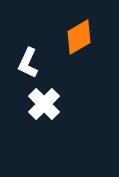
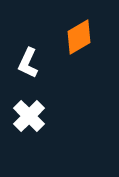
white cross: moved 15 px left, 12 px down
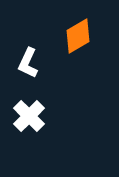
orange diamond: moved 1 px left, 1 px up
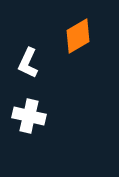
white cross: rotated 32 degrees counterclockwise
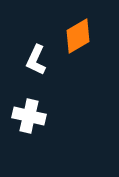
white L-shape: moved 8 px right, 3 px up
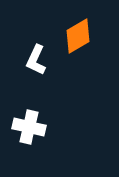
white cross: moved 11 px down
